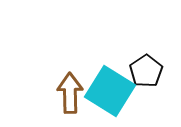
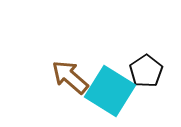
brown arrow: moved 16 px up; rotated 48 degrees counterclockwise
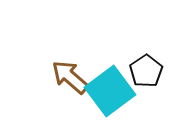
cyan square: rotated 21 degrees clockwise
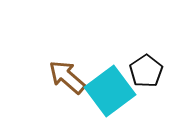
brown arrow: moved 3 px left
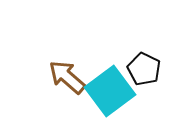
black pentagon: moved 2 px left, 2 px up; rotated 12 degrees counterclockwise
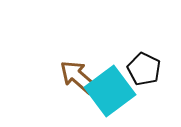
brown arrow: moved 11 px right
